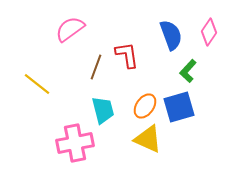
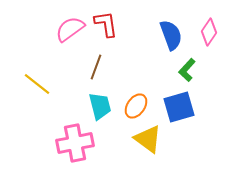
red L-shape: moved 21 px left, 31 px up
green L-shape: moved 1 px left, 1 px up
orange ellipse: moved 9 px left
cyan trapezoid: moved 3 px left, 4 px up
yellow triangle: rotated 12 degrees clockwise
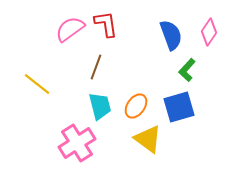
pink cross: moved 2 px right; rotated 21 degrees counterclockwise
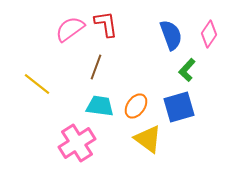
pink diamond: moved 2 px down
cyan trapezoid: rotated 68 degrees counterclockwise
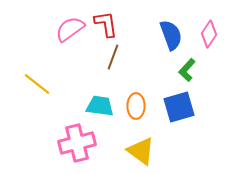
brown line: moved 17 px right, 10 px up
orange ellipse: rotated 35 degrees counterclockwise
yellow triangle: moved 7 px left, 12 px down
pink cross: rotated 18 degrees clockwise
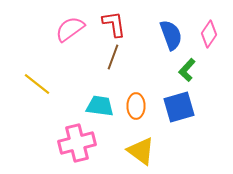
red L-shape: moved 8 px right
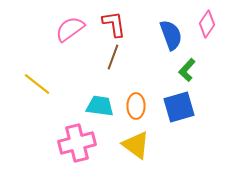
pink diamond: moved 2 px left, 10 px up
yellow triangle: moved 5 px left, 6 px up
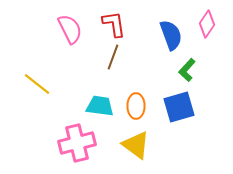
pink semicircle: rotated 100 degrees clockwise
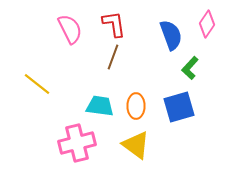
green L-shape: moved 3 px right, 2 px up
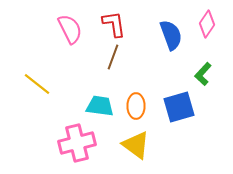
green L-shape: moved 13 px right, 6 px down
